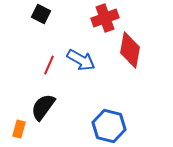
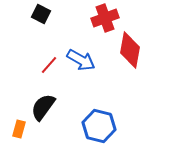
red line: rotated 18 degrees clockwise
blue hexagon: moved 10 px left
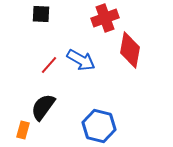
black square: rotated 24 degrees counterclockwise
orange rectangle: moved 4 px right, 1 px down
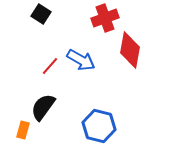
black square: rotated 30 degrees clockwise
red line: moved 1 px right, 1 px down
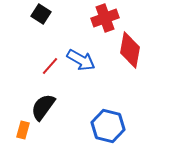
blue hexagon: moved 9 px right
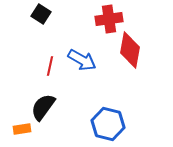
red cross: moved 4 px right, 1 px down; rotated 12 degrees clockwise
blue arrow: moved 1 px right
red line: rotated 30 degrees counterclockwise
blue hexagon: moved 2 px up
orange rectangle: moved 1 px left, 1 px up; rotated 66 degrees clockwise
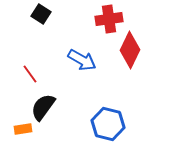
red diamond: rotated 15 degrees clockwise
red line: moved 20 px left, 8 px down; rotated 48 degrees counterclockwise
orange rectangle: moved 1 px right
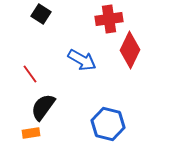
orange rectangle: moved 8 px right, 4 px down
